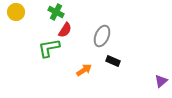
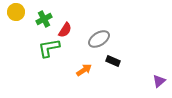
green cross: moved 12 px left, 7 px down; rotated 35 degrees clockwise
gray ellipse: moved 3 px left, 3 px down; rotated 35 degrees clockwise
purple triangle: moved 2 px left
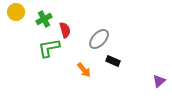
red semicircle: rotated 49 degrees counterclockwise
gray ellipse: rotated 15 degrees counterclockwise
orange arrow: rotated 84 degrees clockwise
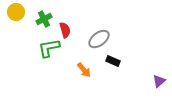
gray ellipse: rotated 10 degrees clockwise
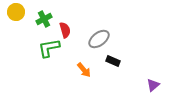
purple triangle: moved 6 px left, 4 px down
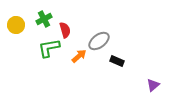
yellow circle: moved 13 px down
gray ellipse: moved 2 px down
black rectangle: moved 4 px right
orange arrow: moved 5 px left, 14 px up; rotated 91 degrees counterclockwise
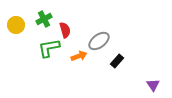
orange arrow: rotated 21 degrees clockwise
black rectangle: rotated 72 degrees counterclockwise
purple triangle: rotated 24 degrees counterclockwise
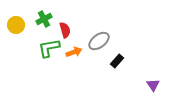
orange arrow: moved 5 px left, 4 px up
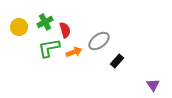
green cross: moved 1 px right, 3 px down
yellow circle: moved 3 px right, 2 px down
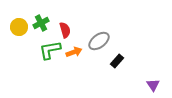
green cross: moved 4 px left, 1 px down
green L-shape: moved 1 px right, 2 px down
